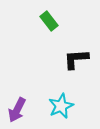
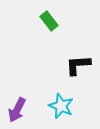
black L-shape: moved 2 px right, 6 px down
cyan star: rotated 25 degrees counterclockwise
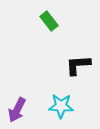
cyan star: rotated 20 degrees counterclockwise
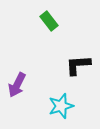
cyan star: rotated 20 degrees counterclockwise
purple arrow: moved 25 px up
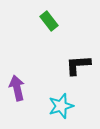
purple arrow: moved 3 px down; rotated 140 degrees clockwise
